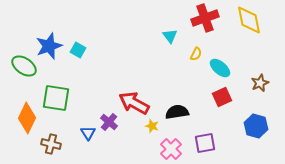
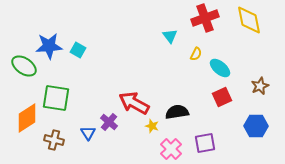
blue star: rotated 16 degrees clockwise
brown star: moved 3 px down
orange diamond: rotated 32 degrees clockwise
blue hexagon: rotated 15 degrees counterclockwise
brown cross: moved 3 px right, 4 px up
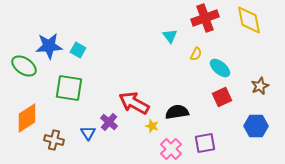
green square: moved 13 px right, 10 px up
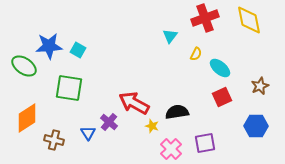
cyan triangle: rotated 14 degrees clockwise
